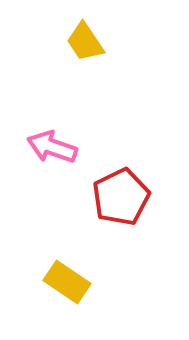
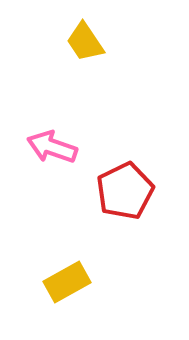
red pentagon: moved 4 px right, 6 px up
yellow rectangle: rotated 63 degrees counterclockwise
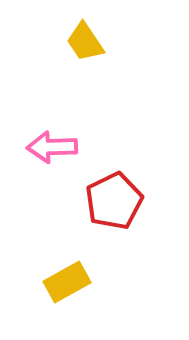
pink arrow: rotated 21 degrees counterclockwise
red pentagon: moved 11 px left, 10 px down
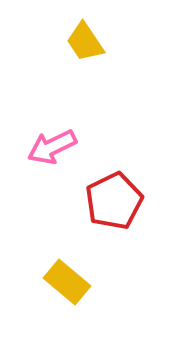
pink arrow: rotated 24 degrees counterclockwise
yellow rectangle: rotated 69 degrees clockwise
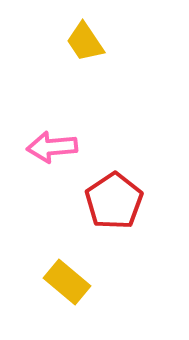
pink arrow: rotated 21 degrees clockwise
red pentagon: rotated 8 degrees counterclockwise
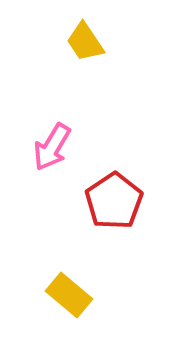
pink arrow: rotated 54 degrees counterclockwise
yellow rectangle: moved 2 px right, 13 px down
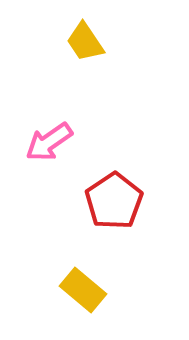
pink arrow: moved 3 px left, 5 px up; rotated 24 degrees clockwise
yellow rectangle: moved 14 px right, 5 px up
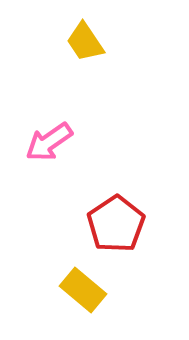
red pentagon: moved 2 px right, 23 px down
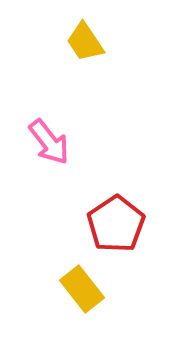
pink arrow: rotated 93 degrees counterclockwise
yellow rectangle: moved 1 px left, 1 px up; rotated 12 degrees clockwise
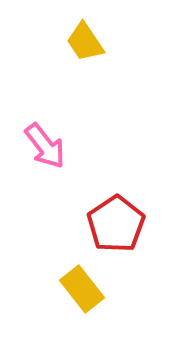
pink arrow: moved 4 px left, 4 px down
